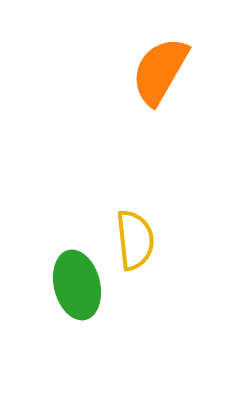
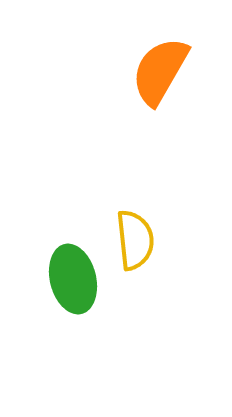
green ellipse: moved 4 px left, 6 px up
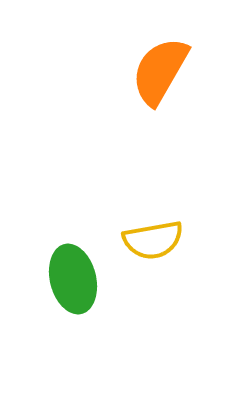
yellow semicircle: moved 18 px right; rotated 86 degrees clockwise
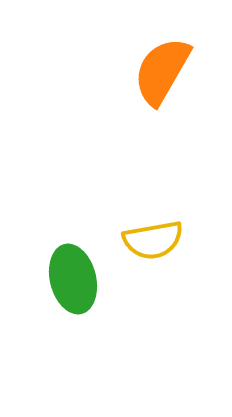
orange semicircle: moved 2 px right
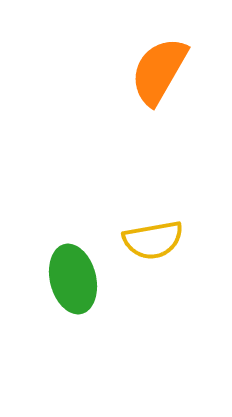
orange semicircle: moved 3 px left
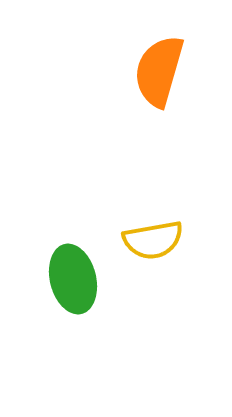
orange semicircle: rotated 14 degrees counterclockwise
